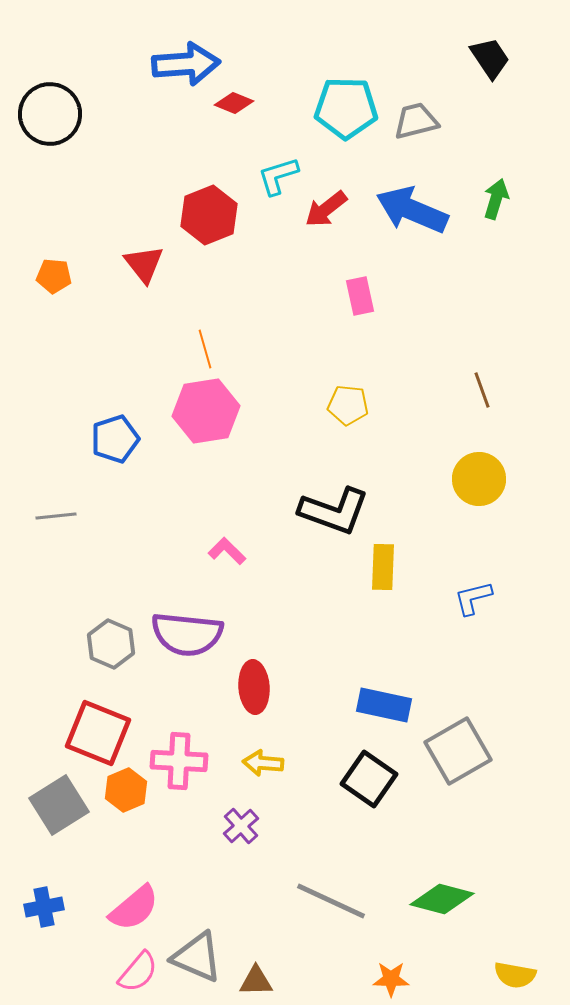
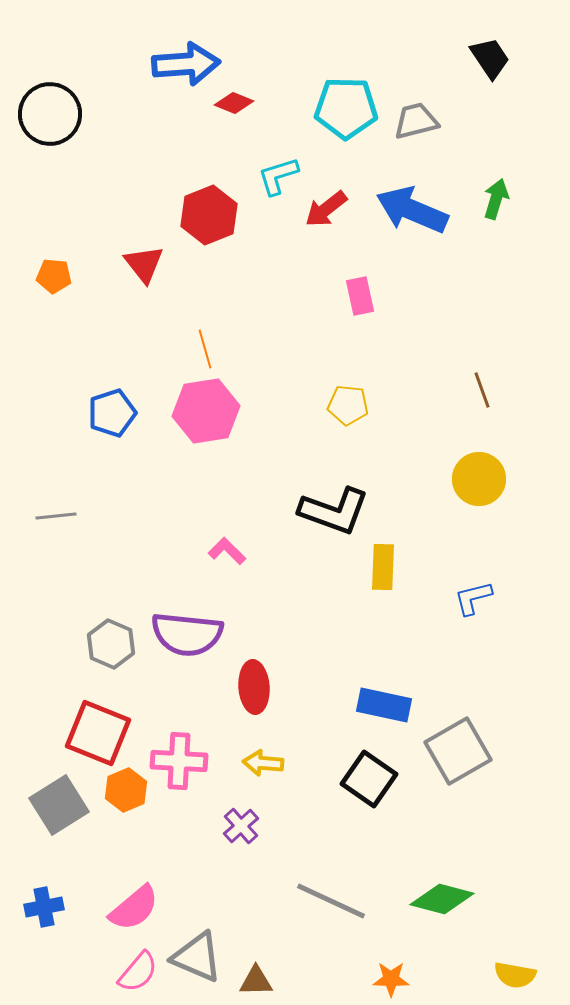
blue pentagon at (115, 439): moved 3 px left, 26 px up
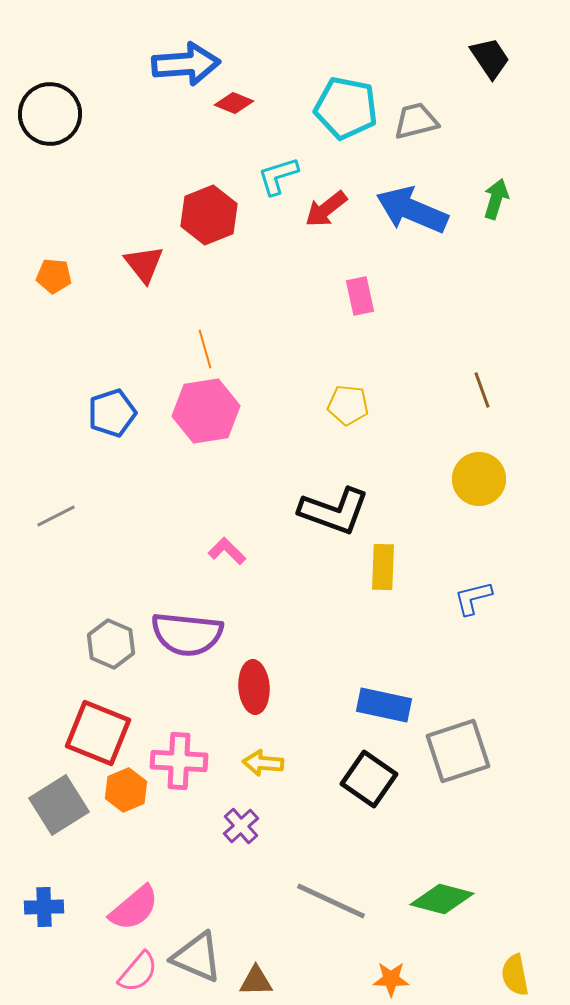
cyan pentagon at (346, 108): rotated 10 degrees clockwise
gray line at (56, 516): rotated 21 degrees counterclockwise
gray square at (458, 751): rotated 12 degrees clockwise
blue cross at (44, 907): rotated 9 degrees clockwise
yellow semicircle at (515, 975): rotated 69 degrees clockwise
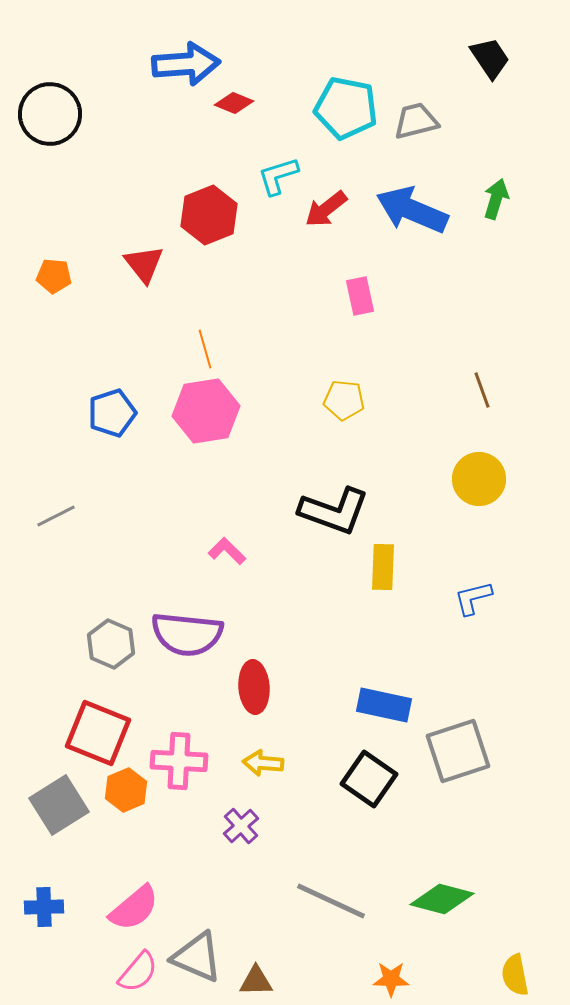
yellow pentagon at (348, 405): moved 4 px left, 5 px up
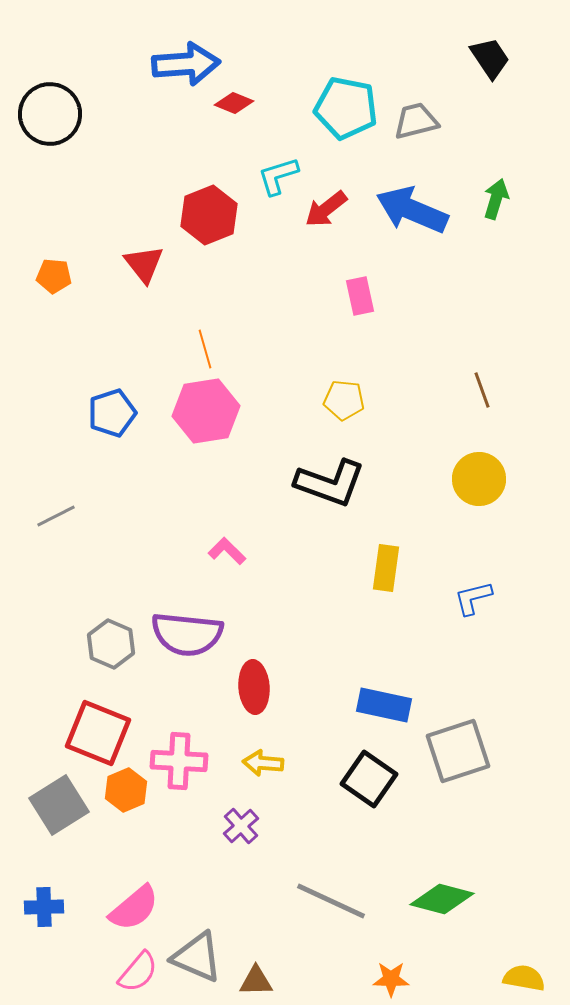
black L-shape at (334, 511): moved 4 px left, 28 px up
yellow rectangle at (383, 567): moved 3 px right, 1 px down; rotated 6 degrees clockwise
yellow semicircle at (515, 975): moved 9 px right, 3 px down; rotated 111 degrees clockwise
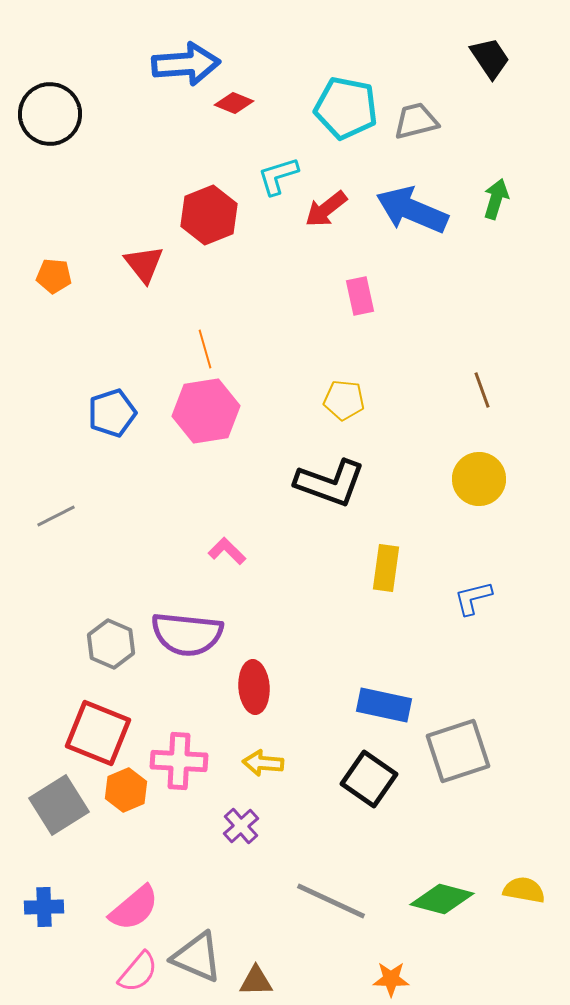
yellow semicircle at (524, 978): moved 88 px up
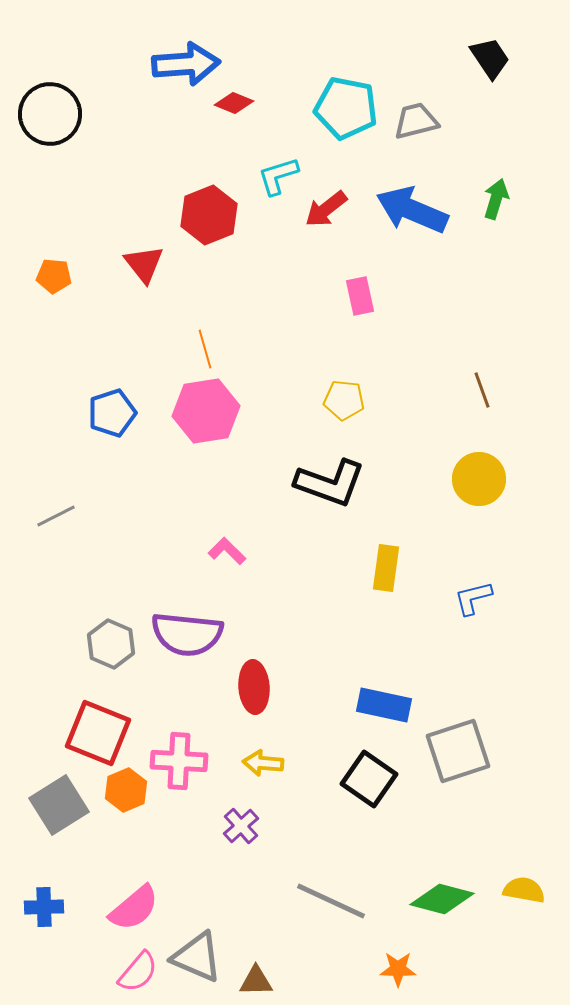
orange star at (391, 979): moved 7 px right, 10 px up
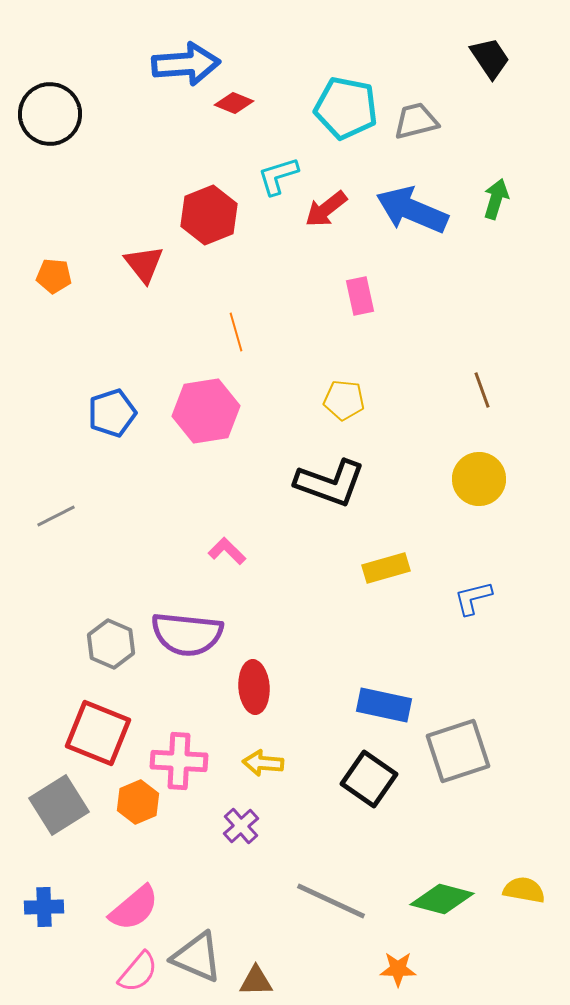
orange line at (205, 349): moved 31 px right, 17 px up
yellow rectangle at (386, 568): rotated 66 degrees clockwise
orange hexagon at (126, 790): moved 12 px right, 12 px down
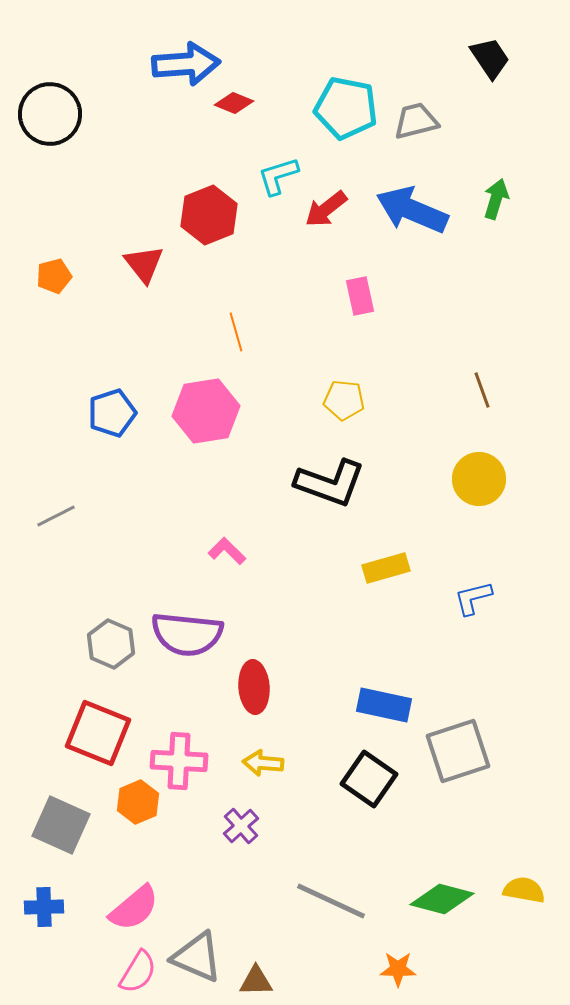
orange pentagon at (54, 276): rotated 20 degrees counterclockwise
gray square at (59, 805): moved 2 px right, 20 px down; rotated 34 degrees counterclockwise
pink semicircle at (138, 972): rotated 9 degrees counterclockwise
